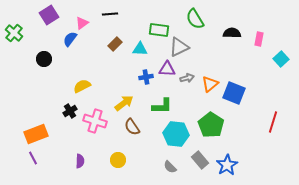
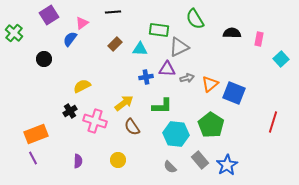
black line: moved 3 px right, 2 px up
purple semicircle: moved 2 px left
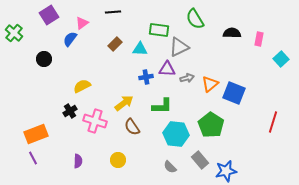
blue star: moved 1 px left, 6 px down; rotated 20 degrees clockwise
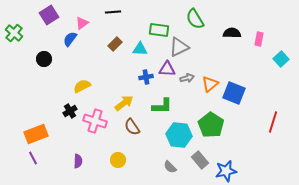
cyan hexagon: moved 3 px right, 1 px down
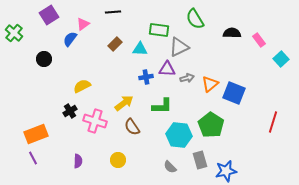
pink triangle: moved 1 px right, 1 px down
pink rectangle: moved 1 px down; rotated 48 degrees counterclockwise
gray rectangle: rotated 24 degrees clockwise
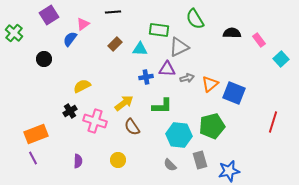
green pentagon: moved 1 px right, 1 px down; rotated 25 degrees clockwise
gray semicircle: moved 2 px up
blue star: moved 3 px right
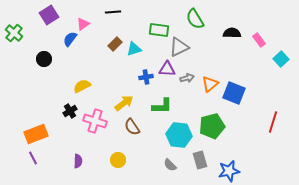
cyan triangle: moved 6 px left; rotated 21 degrees counterclockwise
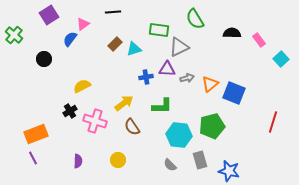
green cross: moved 2 px down
blue star: rotated 25 degrees clockwise
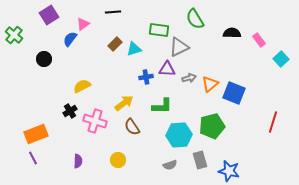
gray arrow: moved 2 px right
cyan hexagon: rotated 10 degrees counterclockwise
gray semicircle: rotated 64 degrees counterclockwise
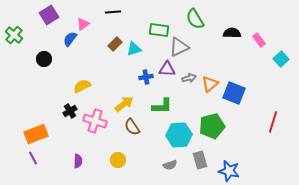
yellow arrow: moved 1 px down
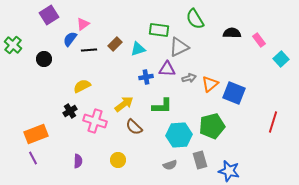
black line: moved 24 px left, 38 px down
green cross: moved 1 px left, 10 px down
cyan triangle: moved 4 px right
brown semicircle: moved 2 px right; rotated 12 degrees counterclockwise
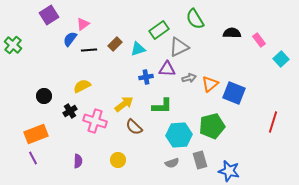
green rectangle: rotated 42 degrees counterclockwise
black circle: moved 37 px down
gray semicircle: moved 2 px right, 2 px up
